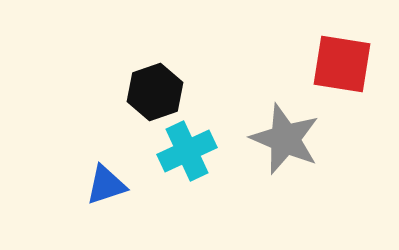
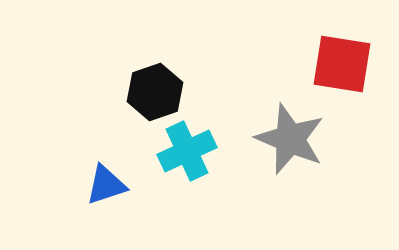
gray star: moved 5 px right
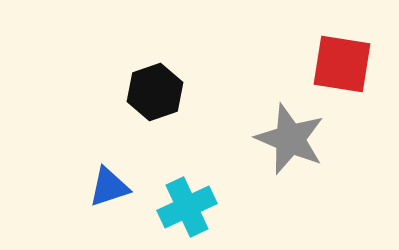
cyan cross: moved 56 px down
blue triangle: moved 3 px right, 2 px down
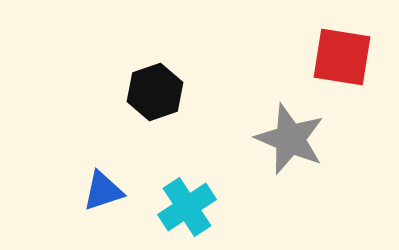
red square: moved 7 px up
blue triangle: moved 6 px left, 4 px down
cyan cross: rotated 8 degrees counterclockwise
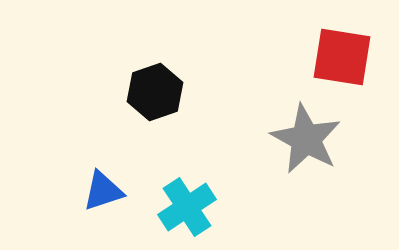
gray star: moved 16 px right; rotated 6 degrees clockwise
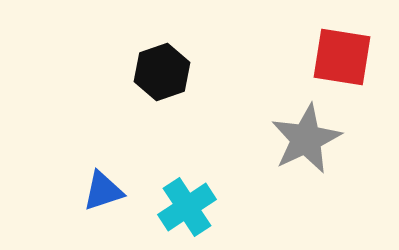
black hexagon: moved 7 px right, 20 px up
gray star: rotated 18 degrees clockwise
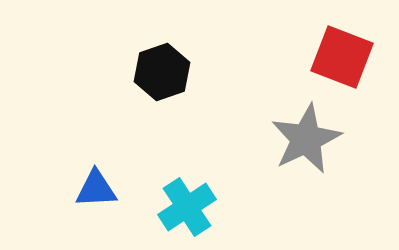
red square: rotated 12 degrees clockwise
blue triangle: moved 7 px left, 2 px up; rotated 15 degrees clockwise
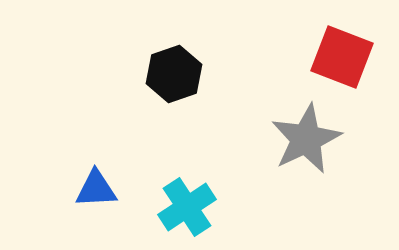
black hexagon: moved 12 px right, 2 px down
